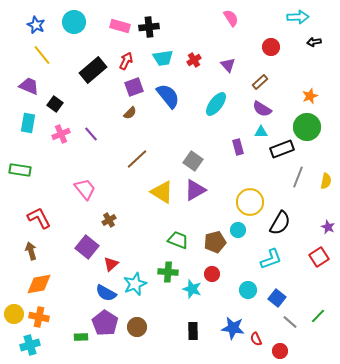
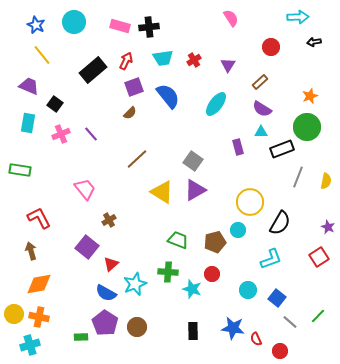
purple triangle at (228, 65): rotated 14 degrees clockwise
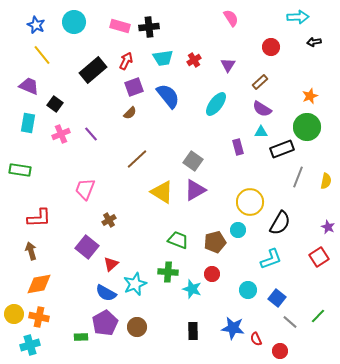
pink trapezoid at (85, 189): rotated 120 degrees counterclockwise
red L-shape at (39, 218): rotated 115 degrees clockwise
purple pentagon at (105, 323): rotated 10 degrees clockwise
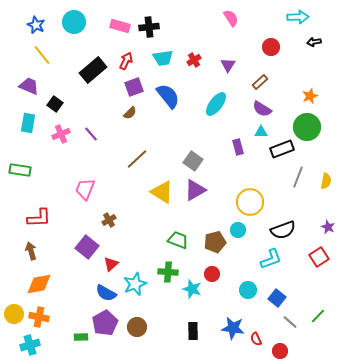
black semicircle at (280, 223): moved 3 px right, 7 px down; rotated 40 degrees clockwise
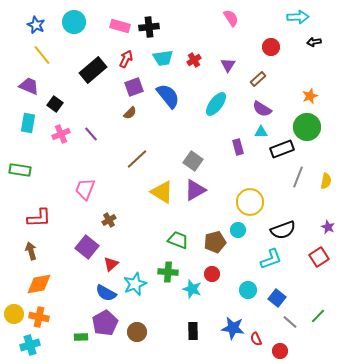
red arrow at (126, 61): moved 2 px up
brown rectangle at (260, 82): moved 2 px left, 3 px up
brown circle at (137, 327): moved 5 px down
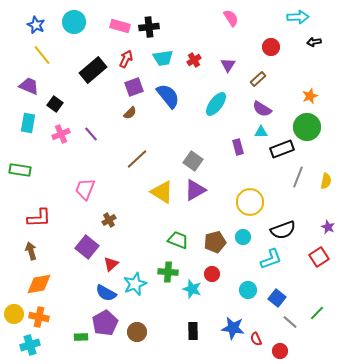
cyan circle at (238, 230): moved 5 px right, 7 px down
green line at (318, 316): moved 1 px left, 3 px up
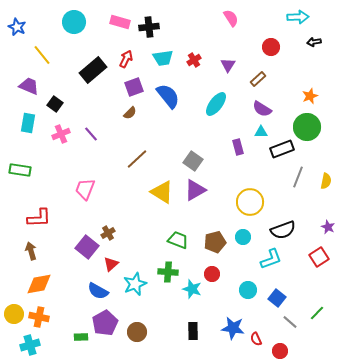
blue star at (36, 25): moved 19 px left, 2 px down
pink rectangle at (120, 26): moved 4 px up
brown cross at (109, 220): moved 1 px left, 13 px down
blue semicircle at (106, 293): moved 8 px left, 2 px up
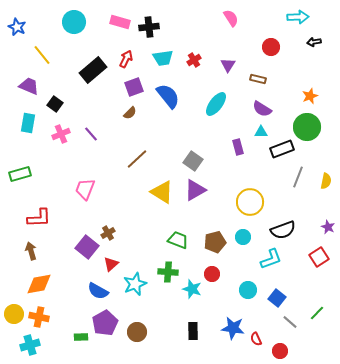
brown rectangle at (258, 79): rotated 56 degrees clockwise
green rectangle at (20, 170): moved 4 px down; rotated 25 degrees counterclockwise
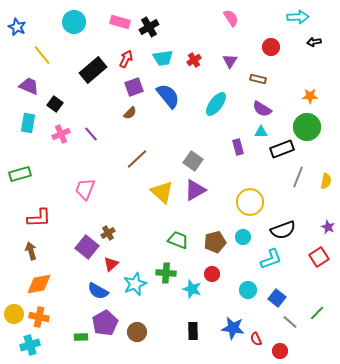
black cross at (149, 27): rotated 24 degrees counterclockwise
purple triangle at (228, 65): moved 2 px right, 4 px up
orange star at (310, 96): rotated 21 degrees clockwise
yellow triangle at (162, 192): rotated 10 degrees clockwise
green cross at (168, 272): moved 2 px left, 1 px down
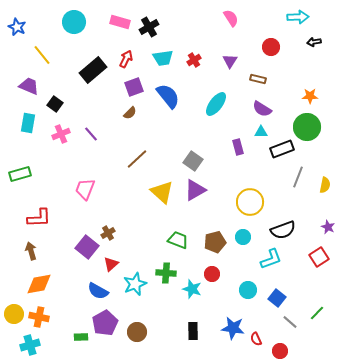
yellow semicircle at (326, 181): moved 1 px left, 4 px down
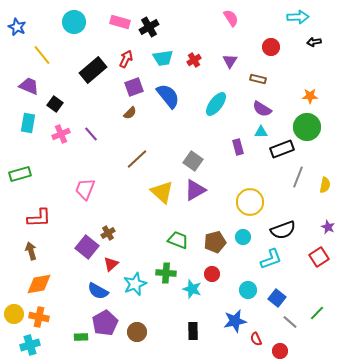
blue star at (233, 328): moved 2 px right, 7 px up; rotated 20 degrees counterclockwise
